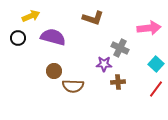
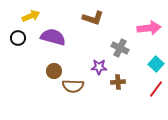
purple star: moved 5 px left, 3 px down
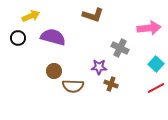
brown L-shape: moved 3 px up
brown cross: moved 7 px left, 2 px down; rotated 24 degrees clockwise
red line: moved 1 px up; rotated 24 degrees clockwise
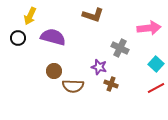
yellow arrow: moved 1 px left; rotated 138 degrees clockwise
purple star: rotated 14 degrees clockwise
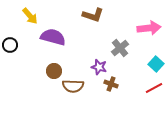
yellow arrow: rotated 66 degrees counterclockwise
black circle: moved 8 px left, 7 px down
gray cross: rotated 24 degrees clockwise
red line: moved 2 px left
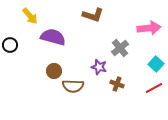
brown cross: moved 6 px right
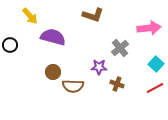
purple star: rotated 14 degrees counterclockwise
brown circle: moved 1 px left, 1 px down
red line: moved 1 px right
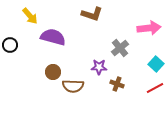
brown L-shape: moved 1 px left, 1 px up
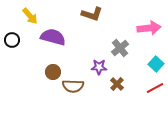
black circle: moved 2 px right, 5 px up
brown cross: rotated 24 degrees clockwise
